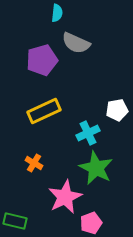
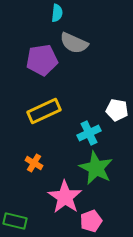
gray semicircle: moved 2 px left
purple pentagon: rotated 8 degrees clockwise
white pentagon: rotated 20 degrees clockwise
cyan cross: moved 1 px right
pink star: rotated 12 degrees counterclockwise
pink pentagon: moved 2 px up
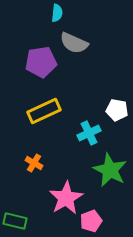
purple pentagon: moved 1 px left, 2 px down
green star: moved 14 px right, 2 px down
pink star: moved 1 px right, 1 px down; rotated 8 degrees clockwise
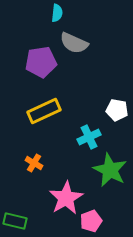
cyan cross: moved 4 px down
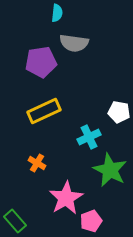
gray semicircle: rotated 16 degrees counterclockwise
white pentagon: moved 2 px right, 2 px down
orange cross: moved 3 px right
green rectangle: rotated 35 degrees clockwise
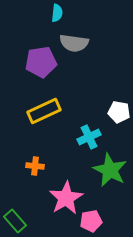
orange cross: moved 2 px left, 3 px down; rotated 24 degrees counterclockwise
pink pentagon: rotated 10 degrees clockwise
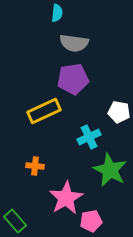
purple pentagon: moved 32 px right, 17 px down
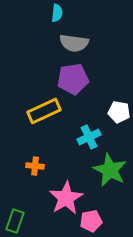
green rectangle: rotated 60 degrees clockwise
